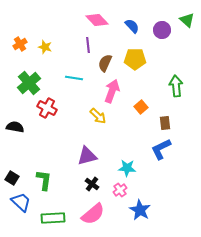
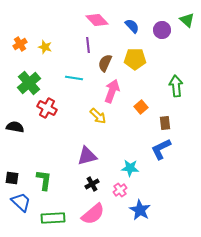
cyan star: moved 3 px right
black square: rotated 24 degrees counterclockwise
black cross: rotated 24 degrees clockwise
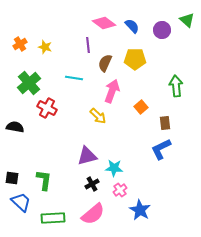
pink diamond: moved 7 px right, 3 px down; rotated 10 degrees counterclockwise
cyan star: moved 16 px left
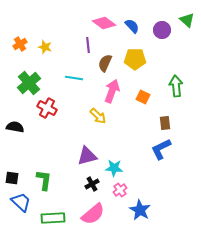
orange square: moved 2 px right, 10 px up; rotated 24 degrees counterclockwise
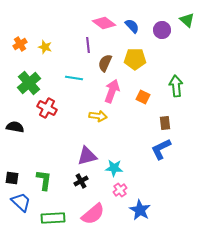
yellow arrow: rotated 36 degrees counterclockwise
black cross: moved 11 px left, 3 px up
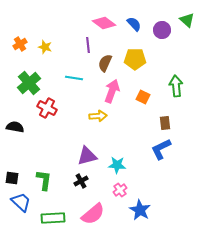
blue semicircle: moved 2 px right, 2 px up
yellow arrow: rotated 12 degrees counterclockwise
cyan star: moved 3 px right, 3 px up
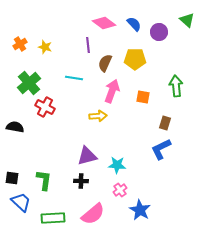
purple circle: moved 3 px left, 2 px down
orange square: rotated 16 degrees counterclockwise
red cross: moved 2 px left, 1 px up
brown rectangle: rotated 24 degrees clockwise
black cross: rotated 32 degrees clockwise
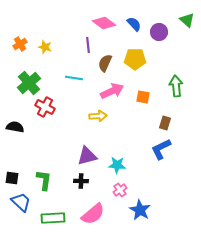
pink arrow: rotated 45 degrees clockwise
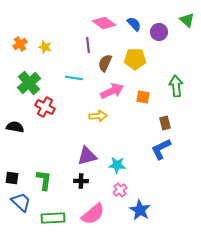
brown rectangle: rotated 32 degrees counterclockwise
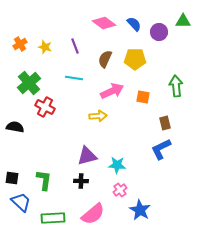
green triangle: moved 4 px left, 1 px down; rotated 42 degrees counterclockwise
purple line: moved 13 px left, 1 px down; rotated 14 degrees counterclockwise
brown semicircle: moved 4 px up
